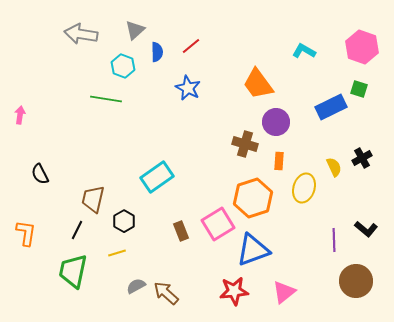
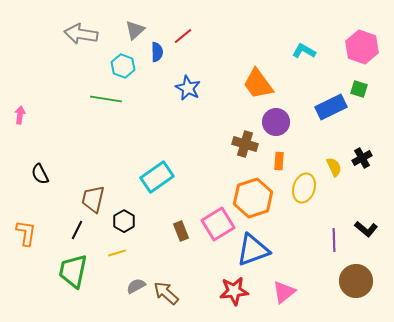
red line: moved 8 px left, 10 px up
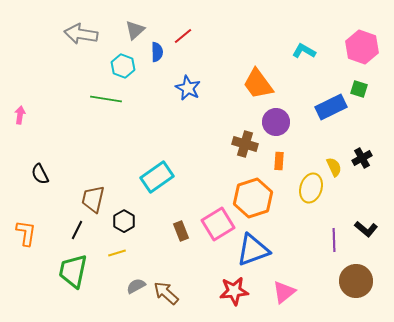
yellow ellipse: moved 7 px right
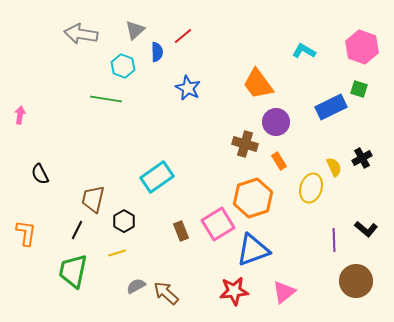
orange rectangle: rotated 36 degrees counterclockwise
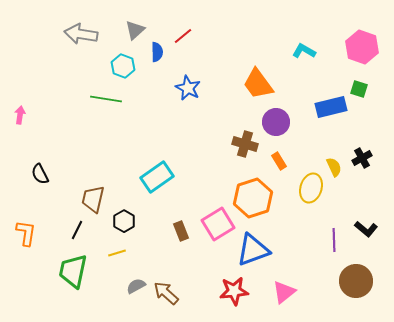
blue rectangle: rotated 12 degrees clockwise
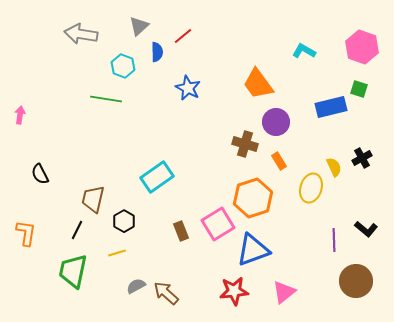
gray triangle: moved 4 px right, 4 px up
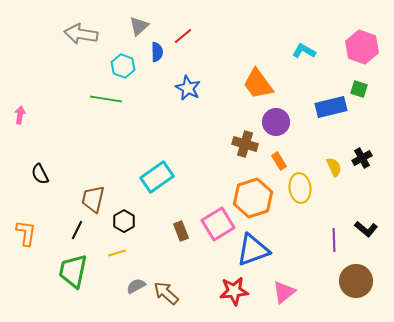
yellow ellipse: moved 11 px left; rotated 24 degrees counterclockwise
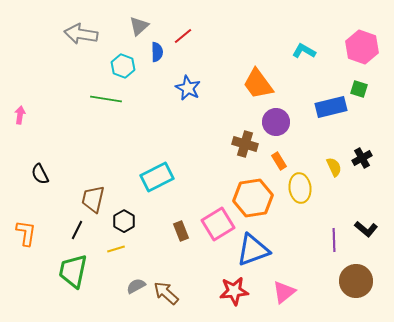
cyan rectangle: rotated 8 degrees clockwise
orange hexagon: rotated 9 degrees clockwise
yellow line: moved 1 px left, 4 px up
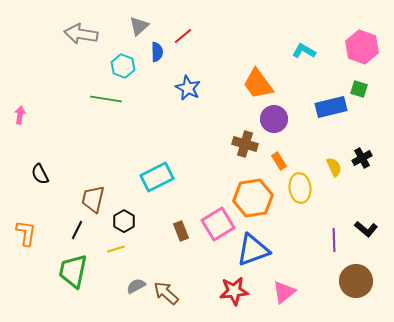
purple circle: moved 2 px left, 3 px up
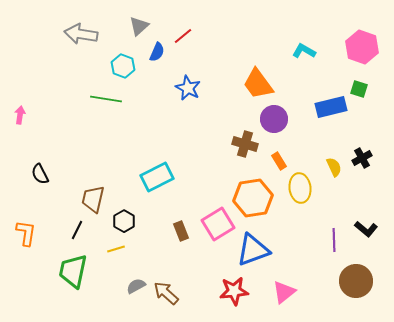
blue semicircle: rotated 24 degrees clockwise
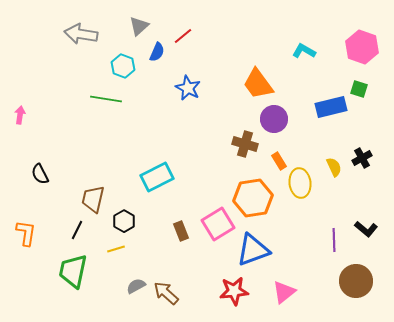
yellow ellipse: moved 5 px up
